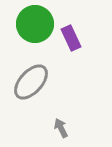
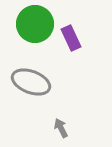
gray ellipse: rotated 69 degrees clockwise
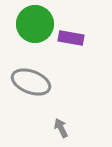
purple rectangle: rotated 55 degrees counterclockwise
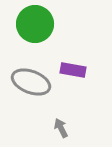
purple rectangle: moved 2 px right, 32 px down
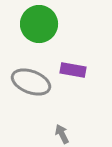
green circle: moved 4 px right
gray arrow: moved 1 px right, 6 px down
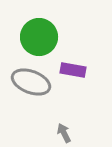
green circle: moved 13 px down
gray arrow: moved 2 px right, 1 px up
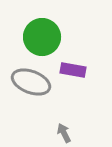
green circle: moved 3 px right
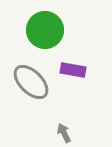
green circle: moved 3 px right, 7 px up
gray ellipse: rotated 24 degrees clockwise
